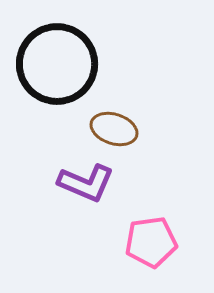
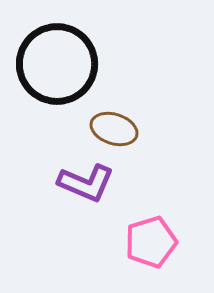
pink pentagon: rotated 9 degrees counterclockwise
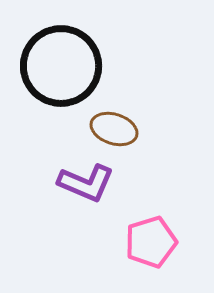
black circle: moved 4 px right, 2 px down
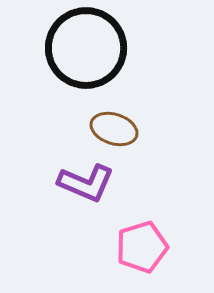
black circle: moved 25 px right, 18 px up
pink pentagon: moved 9 px left, 5 px down
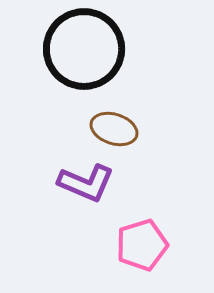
black circle: moved 2 px left, 1 px down
pink pentagon: moved 2 px up
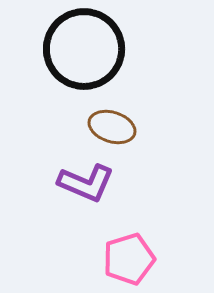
brown ellipse: moved 2 px left, 2 px up
pink pentagon: moved 13 px left, 14 px down
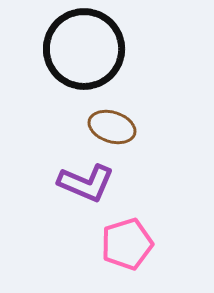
pink pentagon: moved 2 px left, 15 px up
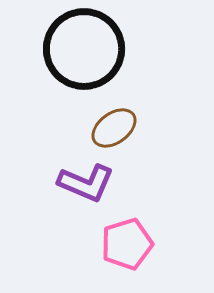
brown ellipse: moved 2 px right, 1 px down; rotated 54 degrees counterclockwise
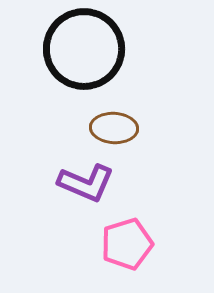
brown ellipse: rotated 39 degrees clockwise
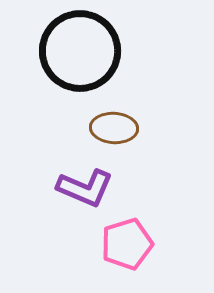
black circle: moved 4 px left, 2 px down
purple L-shape: moved 1 px left, 5 px down
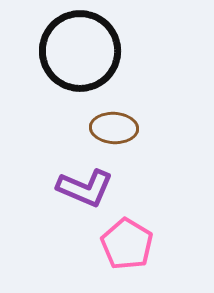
pink pentagon: rotated 24 degrees counterclockwise
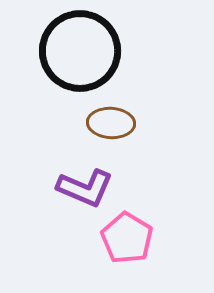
brown ellipse: moved 3 px left, 5 px up
pink pentagon: moved 6 px up
